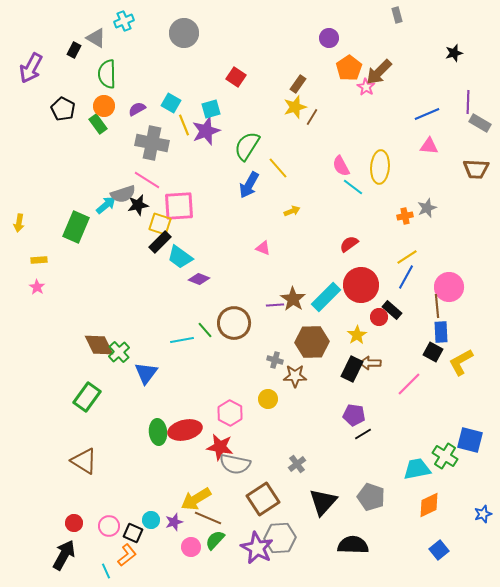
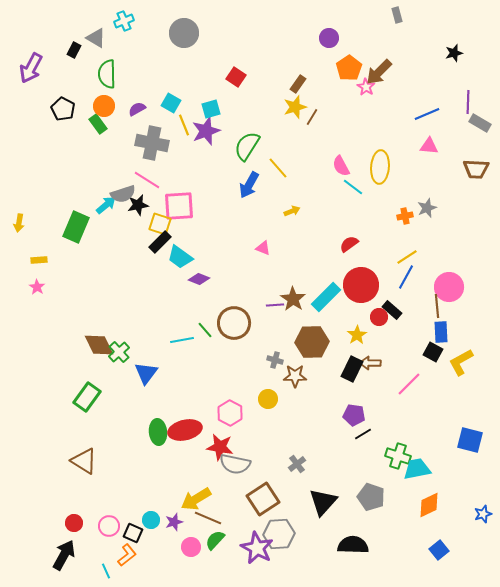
green cross at (445, 456): moved 47 px left; rotated 15 degrees counterclockwise
gray hexagon at (280, 538): moved 1 px left, 4 px up
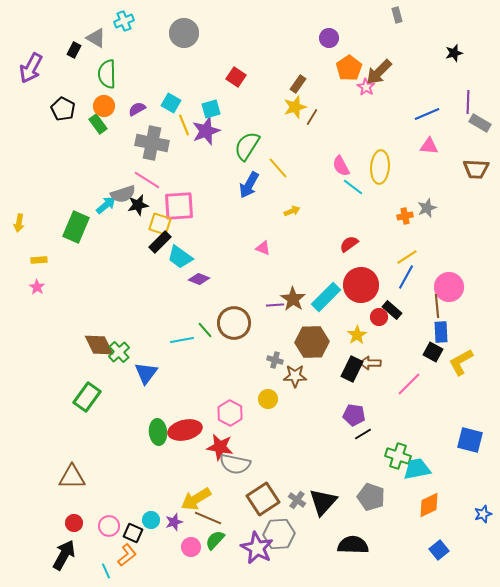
brown triangle at (84, 461): moved 12 px left, 16 px down; rotated 32 degrees counterclockwise
gray cross at (297, 464): moved 36 px down; rotated 18 degrees counterclockwise
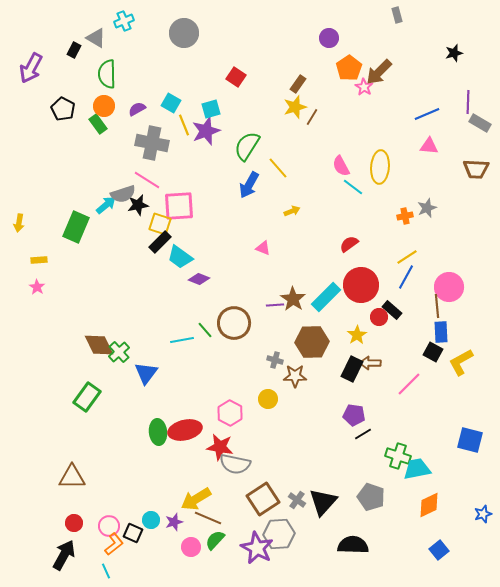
pink star at (366, 87): moved 2 px left
orange L-shape at (127, 555): moved 13 px left, 11 px up
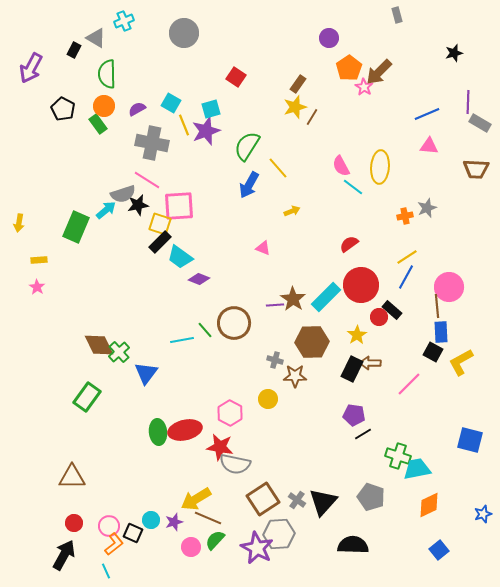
cyan arrow at (106, 205): moved 5 px down
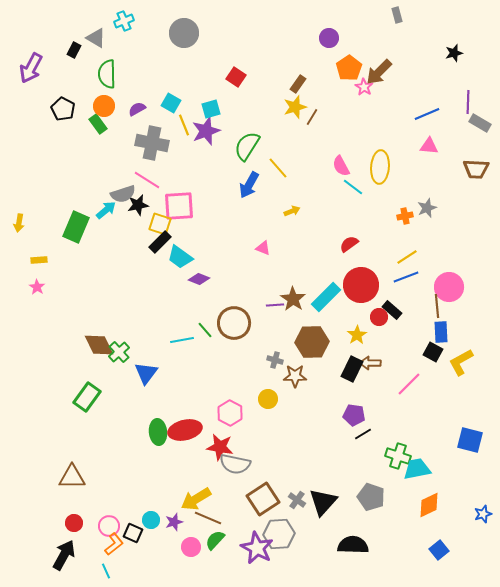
blue line at (406, 277): rotated 40 degrees clockwise
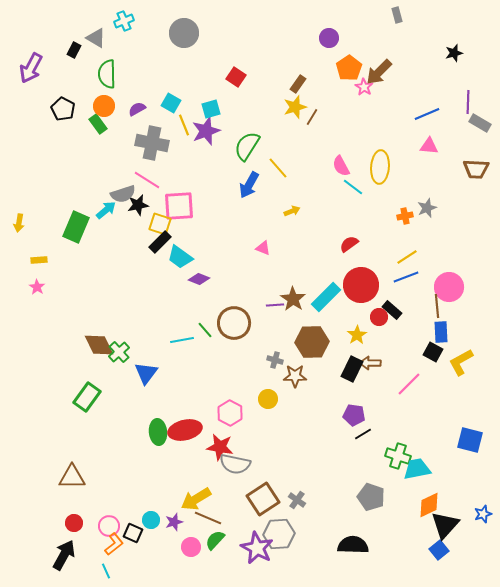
black triangle at (323, 502): moved 122 px right, 23 px down
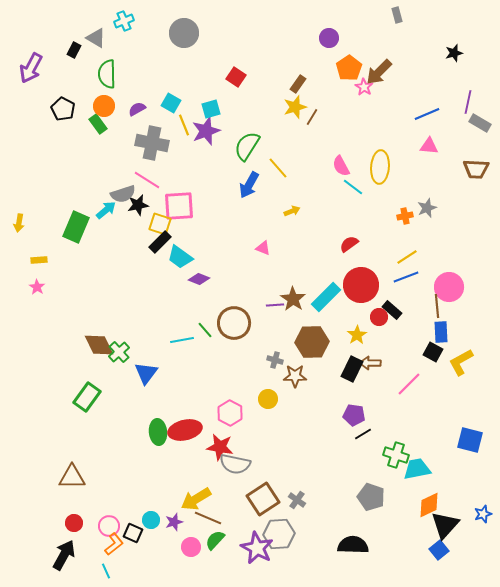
purple line at (468, 102): rotated 10 degrees clockwise
green cross at (398, 456): moved 2 px left, 1 px up
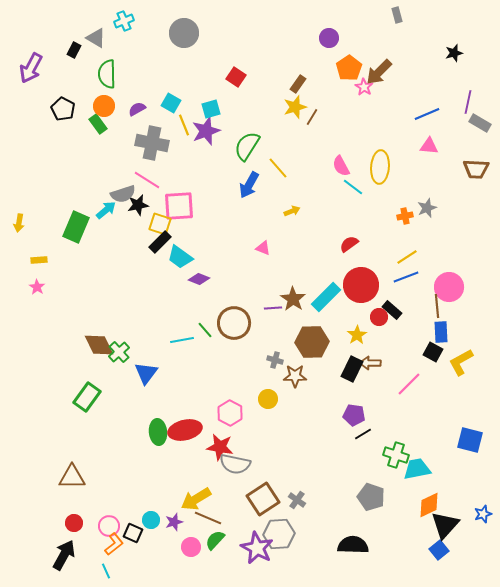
purple line at (275, 305): moved 2 px left, 3 px down
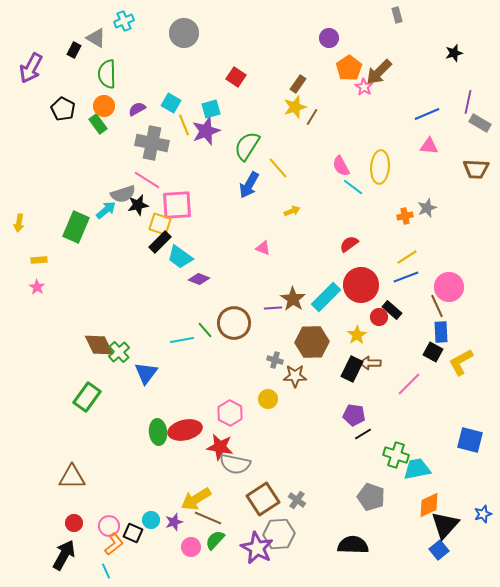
pink square at (179, 206): moved 2 px left, 1 px up
brown line at (437, 306): rotated 20 degrees counterclockwise
